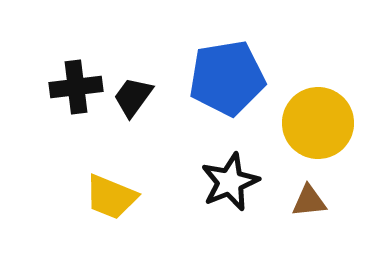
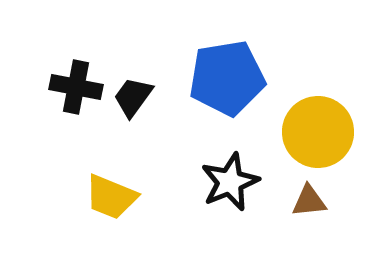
black cross: rotated 18 degrees clockwise
yellow circle: moved 9 px down
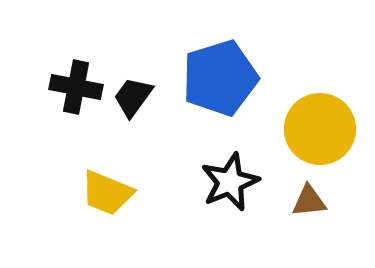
blue pentagon: moved 7 px left; rotated 8 degrees counterclockwise
yellow circle: moved 2 px right, 3 px up
yellow trapezoid: moved 4 px left, 4 px up
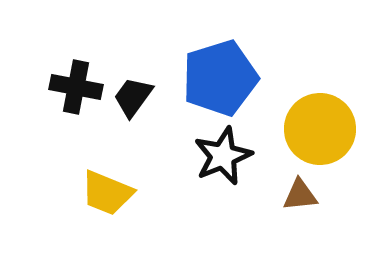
black star: moved 7 px left, 26 px up
brown triangle: moved 9 px left, 6 px up
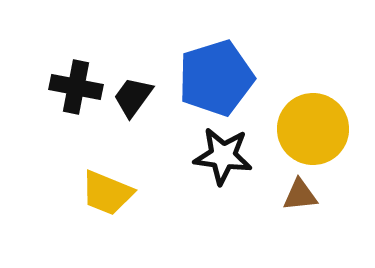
blue pentagon: moved 4 px left
yellow circle: moved 7 px left
black star: rotated 30 degrees clockwise
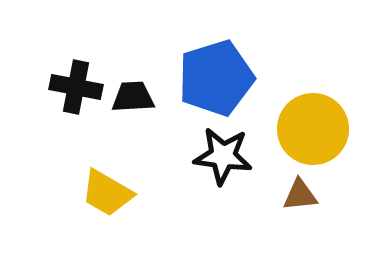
black trapezoid: rotated 51 degrees clockwise
yellow trapezoid: rotated 8 degrees clockwise
